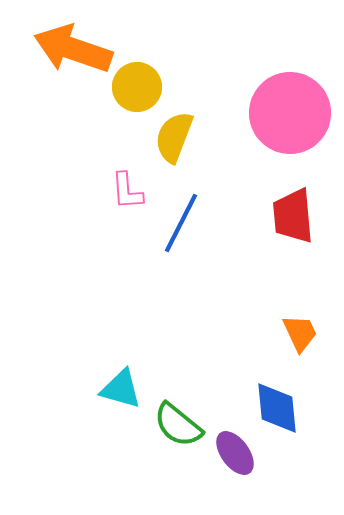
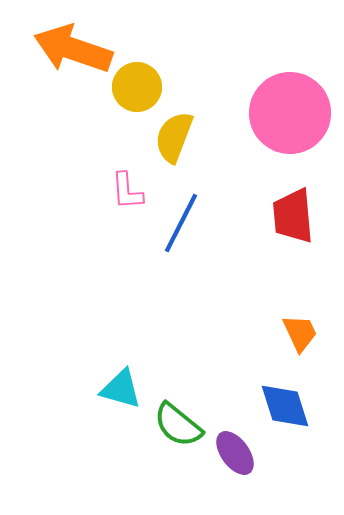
blue diamond: moved 8 px right, 2 px up; rotated 12 degrees counterclockwise
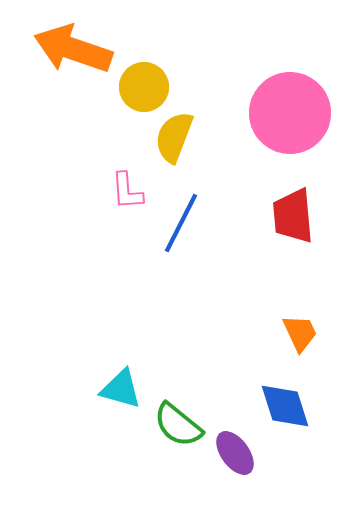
yellow circle: moved 7 px right
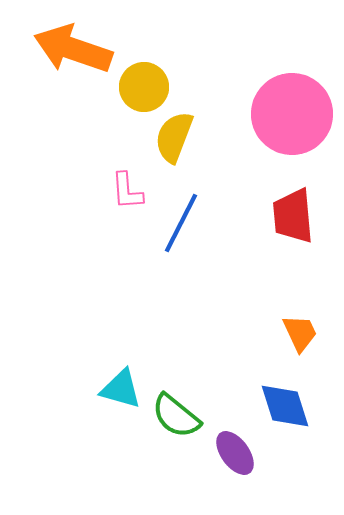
pink circle: moved 2 px right, 1 px down
green semicircle: moved 2 px left, 9 px up
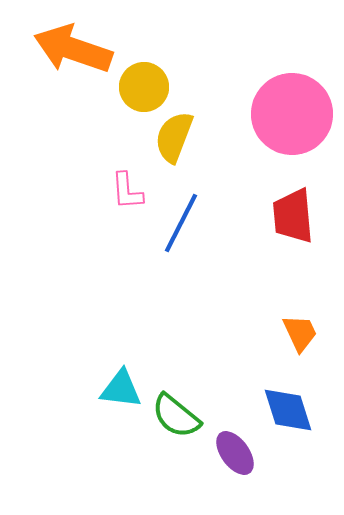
cyan triangle: rotated 9 degrees counterclockwise
blue diamond: moved 3 px right, 4 px down
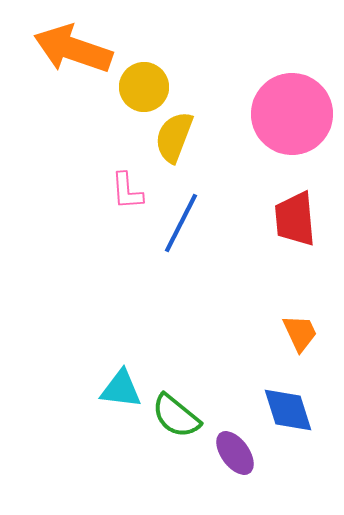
red trapezoid: moved 2 px right, 3 px down
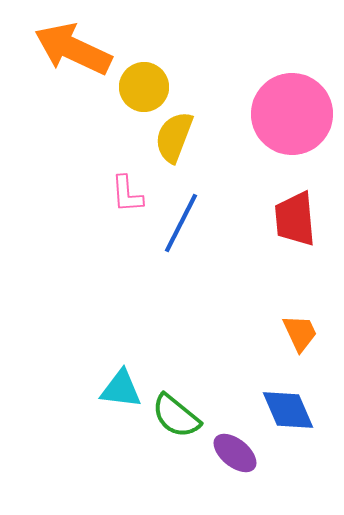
orange arrow: rotated 6 degrees clockwise
pink L-shape: moved 3 px down
blue diamond: rotated 6 degrees counterclockwise
purple ellipse: rotated 15 degrees counterclockwise
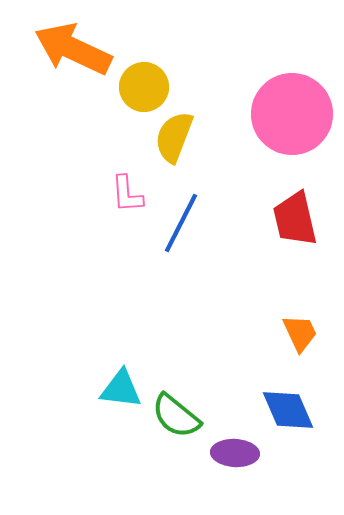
red trapezoid: rotated 8 degrees counterclockwise
purple ellipse: rotated 36 degrees counterclockwise
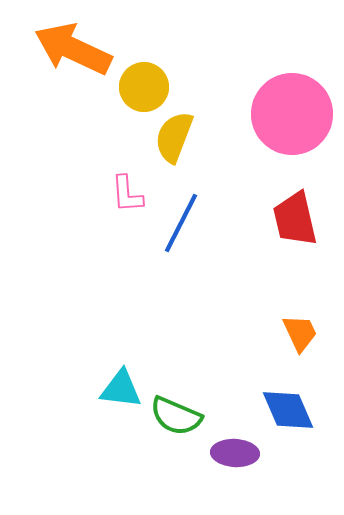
green semicircle: rotated 16 degrees counterclockwise
